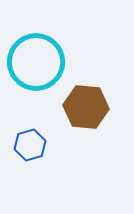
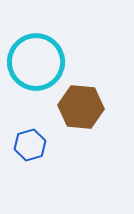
brown hexagon: moved 5 px left
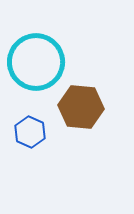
blue hexagon: moved 13 px up; rotated 20 degrees counterclockwise
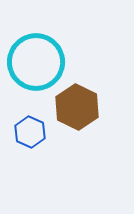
brown hexagon: moved 4 px left; rotated 21 degrees clockwise
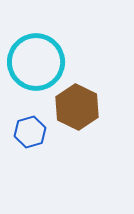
blue hexagon: rotated 20 degrees clockwise
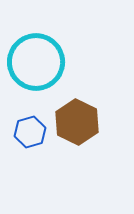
brown hexagon: moved 15 px down
